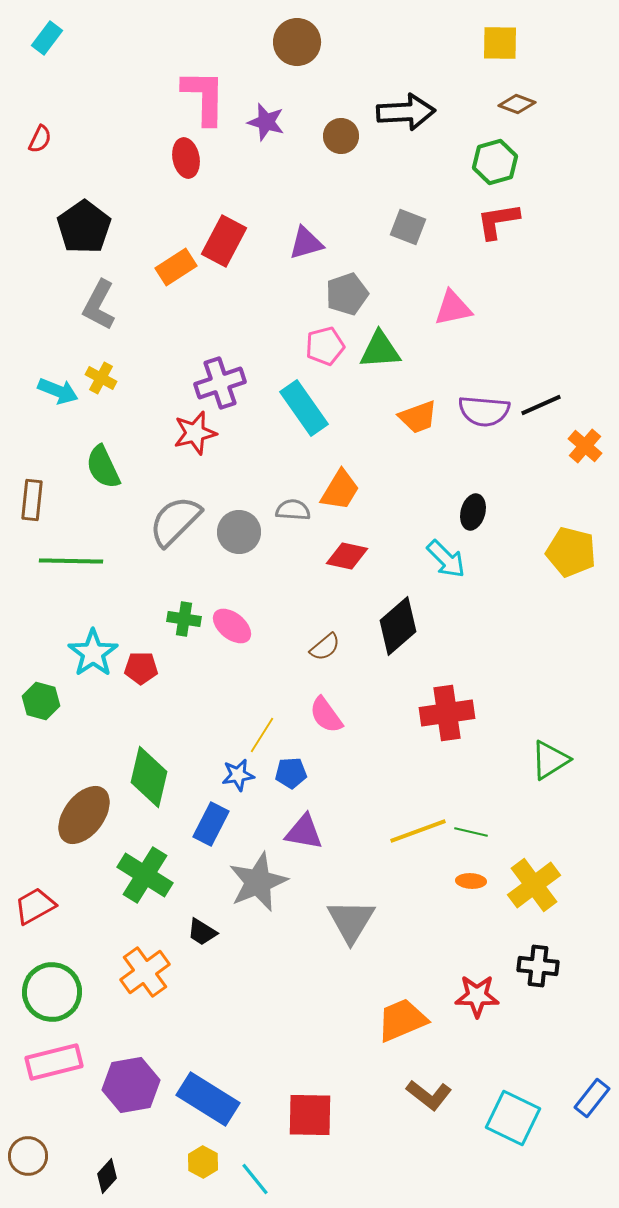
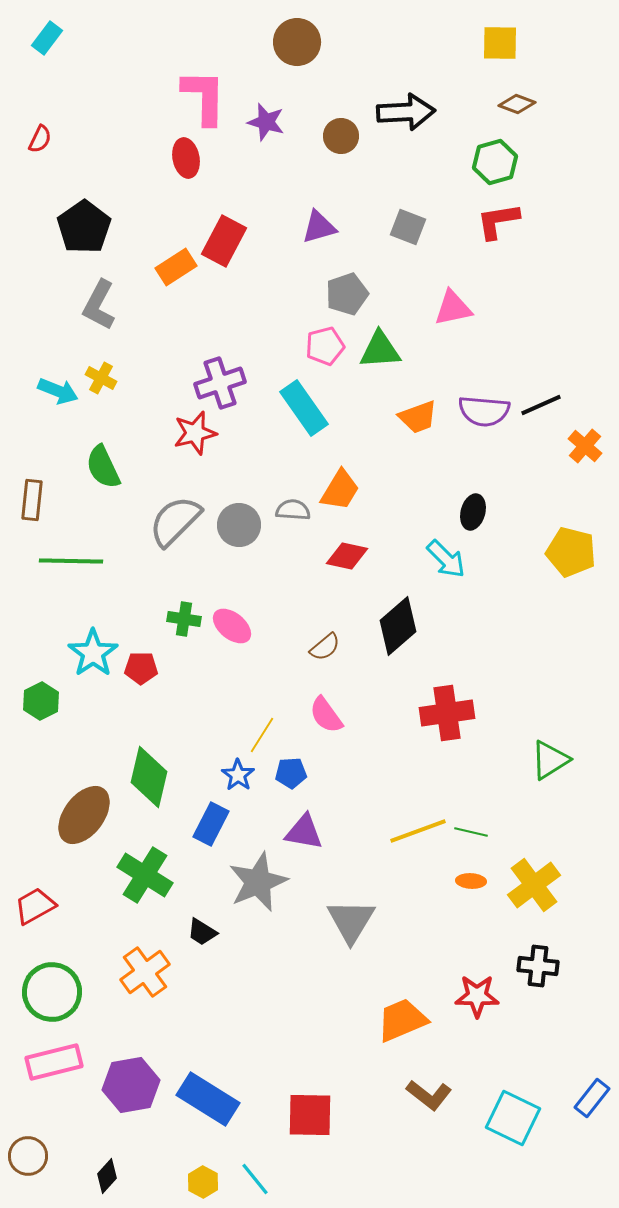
purple triangle at (306, 243): moved 13 px right, 16 px up
gray circle at (239, 532): moved 7 px up
green hexagon at (41, 701): rotated 18 degrees clockwise
blue star at (238, 775): rotated 28 degrees counterclockwise
yellow hexagon at (203, 1162): moved 20 px down
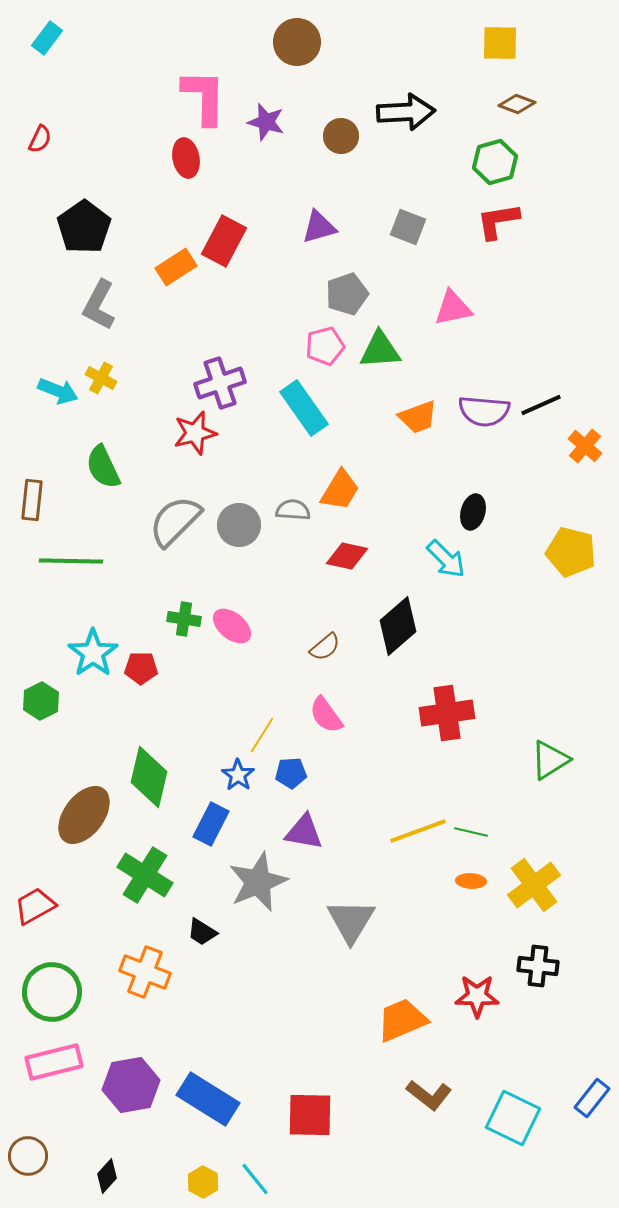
orange cross at (145, 972): rotated 33 degrees counterclockwise
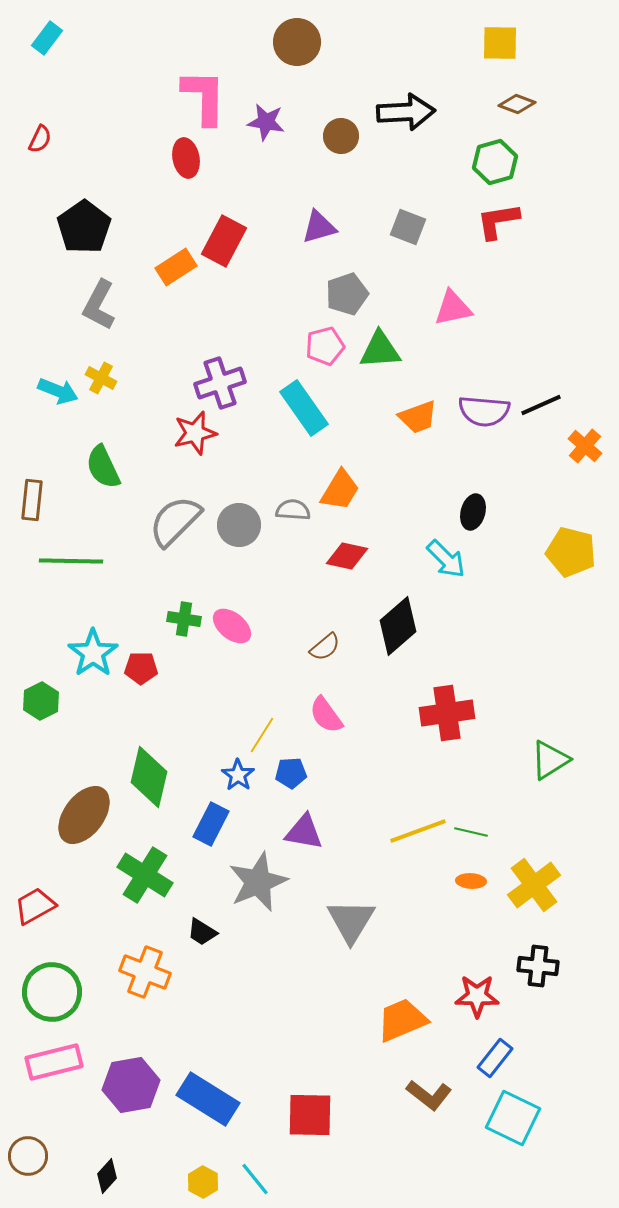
purple star at (266, 122): rotated 6 degrees counterclockwise
blue rectangle at (592, 1098): moved 97 px left, 40 px up
